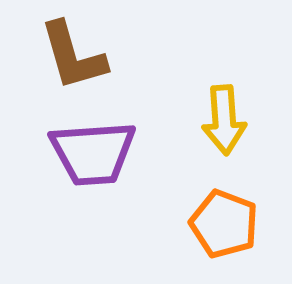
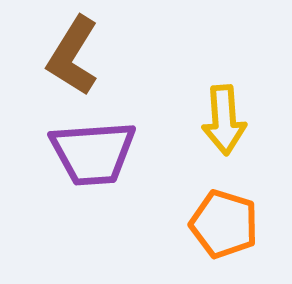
brown L-shape: rotated 48 degrees clockwise
orange pentagon: rotated 4 degrees counterclockwise
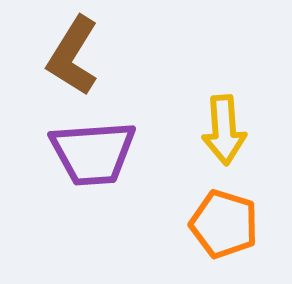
yellow arrow: moved 10 px down
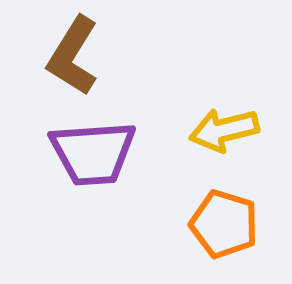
yellow arrow: rotated 80 degrees clockwise
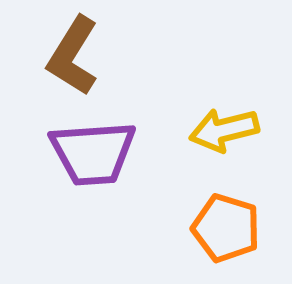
orange pentagon: moved 2 px right, 4 px down
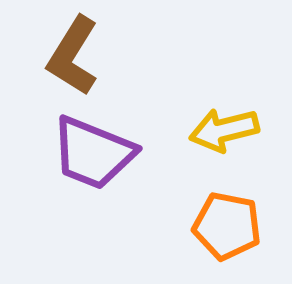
purple trapezoid: rotated 26 degrees clockwise
orange pentagon: moved 1 px right, 2 px up; rotated 6 degrees counterclockwise
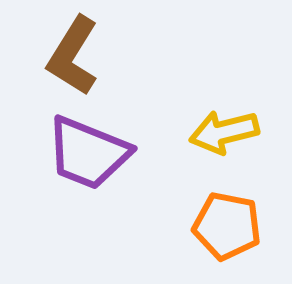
yellow arrow: moved 2 px down
purple trapezoid: moved 5 px left
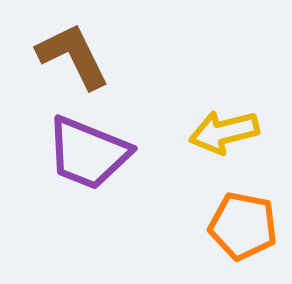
brown L-shape: rotated 122 degrees clockwise
orange pentagon: moved 16 px right
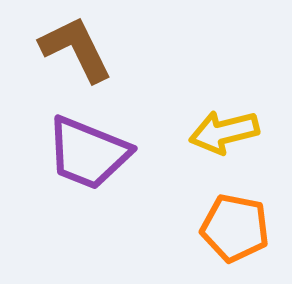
brown L-shape: moved 3 px right, 7 px up
orange pentagon: moved 8 px left, 2 px down
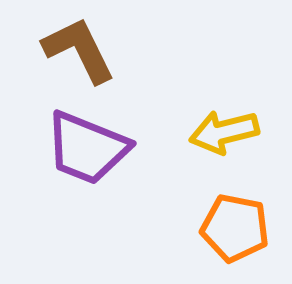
brown L-shape: moved 3 px right, 1 px down
purple trapezoid: moved 1 px left, 5 px up
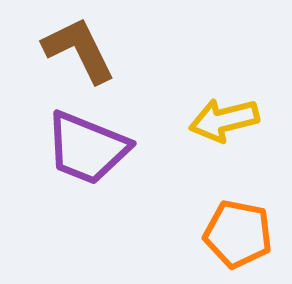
yellow arrow: moved 12 px up
orange pentagon: moved 3 px right, 6 px down
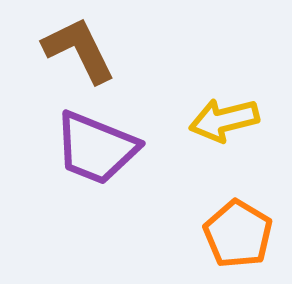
purple trapezoid: moved 9 px right
orange pentagon: rotated 20 degrees clockwise
